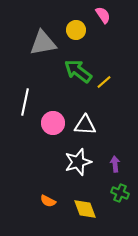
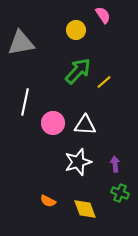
gray triangle: moved 22 px left
green arrow: rotated 96 degrees clockwise
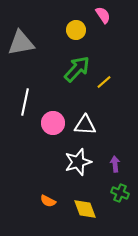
green arrow: moved 1 px left, 2 px up
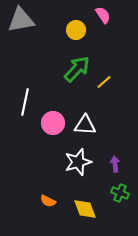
gray triangle: moved 23 px up
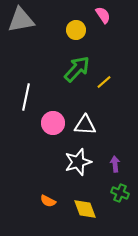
white line: moved 1 px right, 5 px up
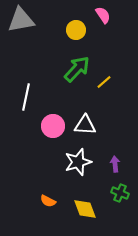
pink circle: moved 3 px down
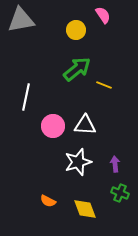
green arrow: rotated 8 degrees clockwise
yellow line: moved 3 px down; rotated 63 degrees clockwise
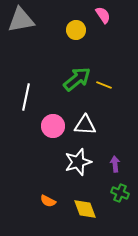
green arrow: moved 10 px down
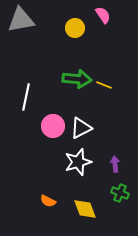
yellow circle: moved 1 px left, 2 px up
green arrow: rotated 44 degrees clockwise
white triangle: moved 4 px left, 3 px down; rotated 30 degrees counterclockwise
